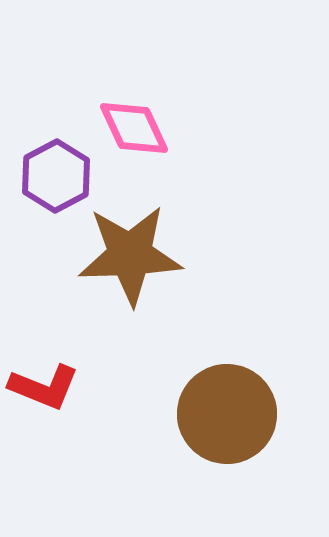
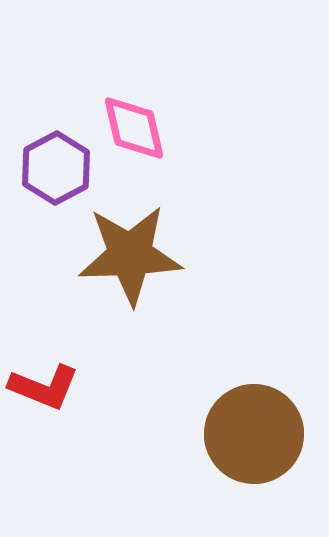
pink diamond: rotated 12 degrees clockwise
purple hexagon: moved 8 px up
brown circle: moved 27 px right, 20 px down
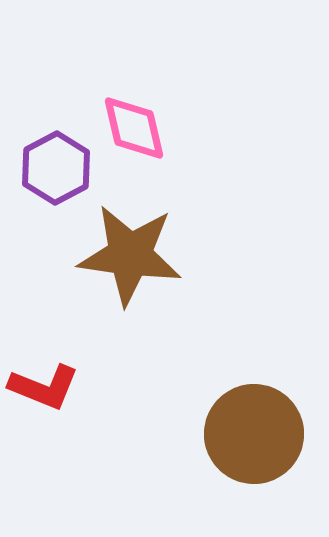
brown star: rotated 10 degrees clockwise
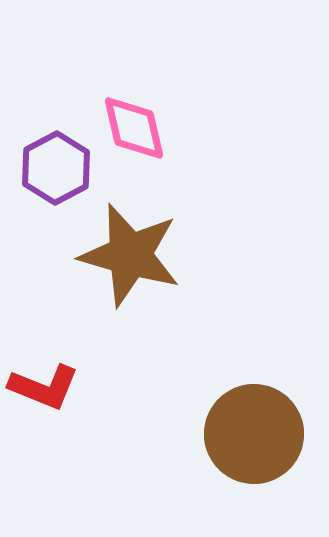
brown star: rotated 8 degrees clockwise
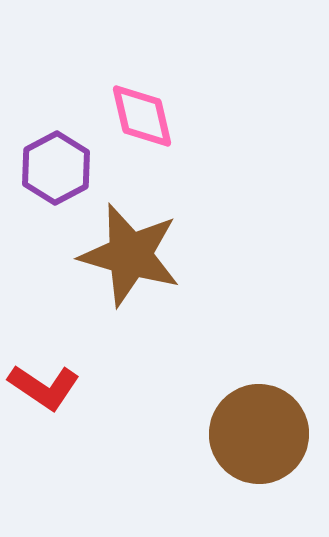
pink diamond: moved 8 px right, 12 px up
red L-shape: rotated 12 degrees clockwise
brown circle: moved 5 px right
